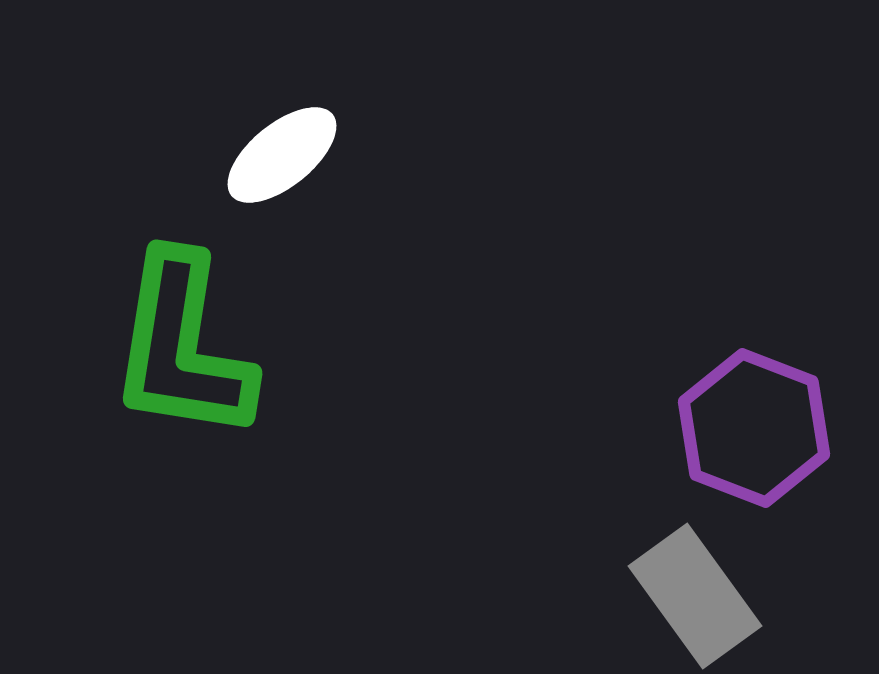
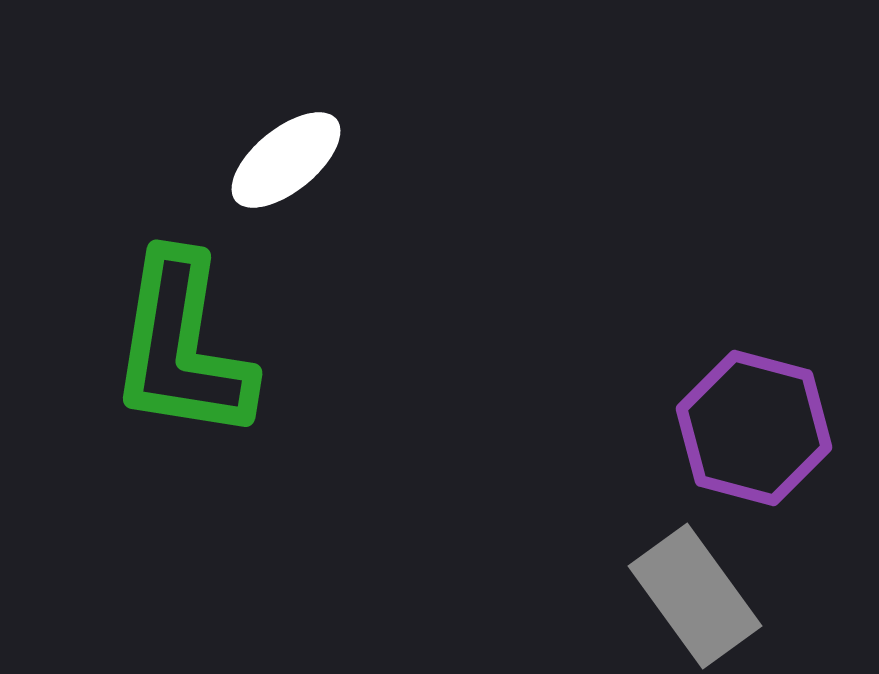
white ellipse: moved 4 px right, 5 px down
purple hexagon: rotated 6 degrees counterclockwise
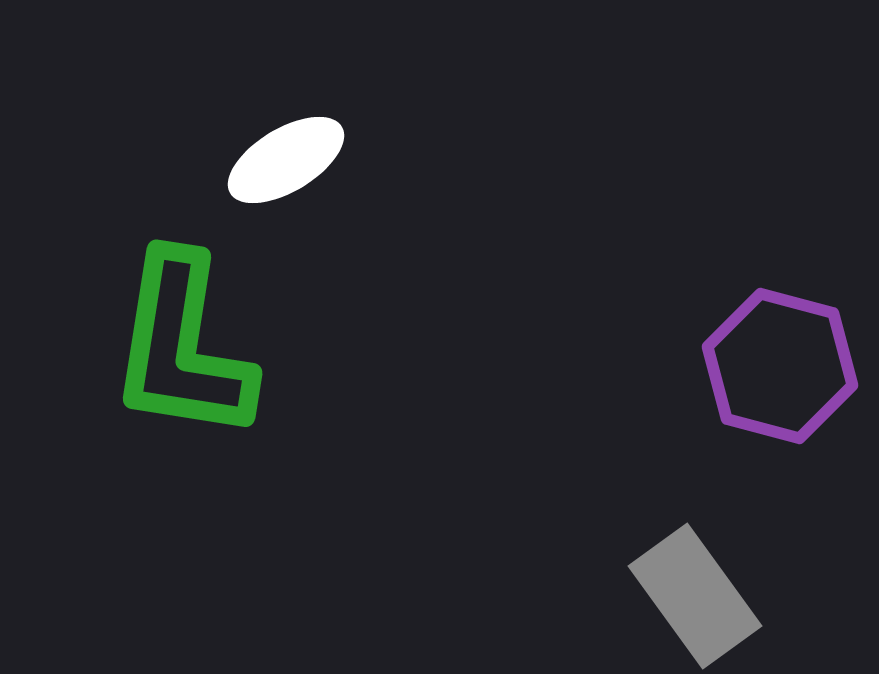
white ellipse: rotated 8 degrees clockwise
purple hexagon: moved 26 px right, 62 px up
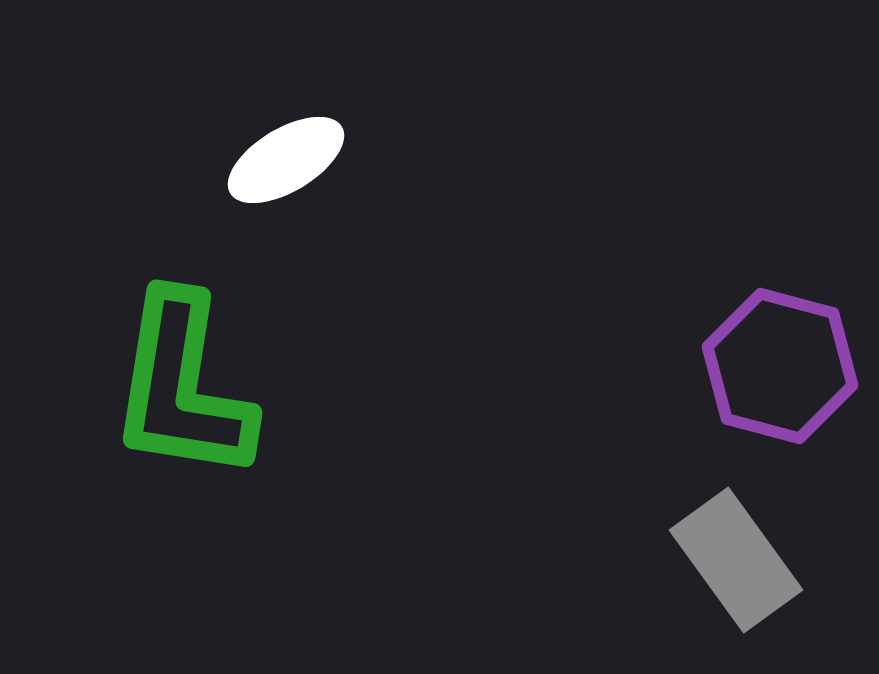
green L-shape: moved 40 px down
gray rectangle: moved 41 px right, 36 px up
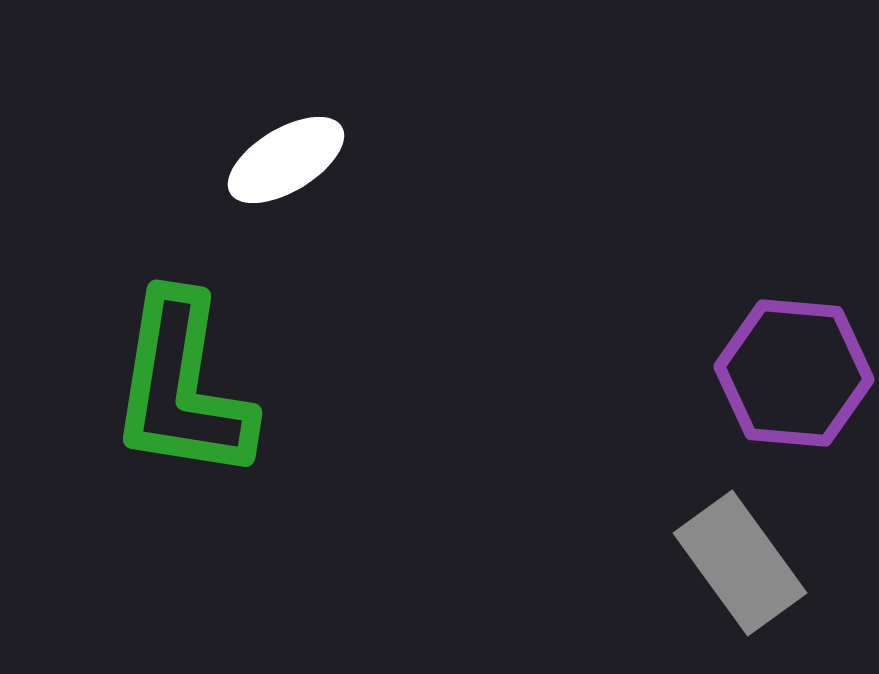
purple hexagon: moved 14 px right, 7 px down; rotated 10 degrees counterclockwise
gray rectangle: moved 4 px right, 3 px down
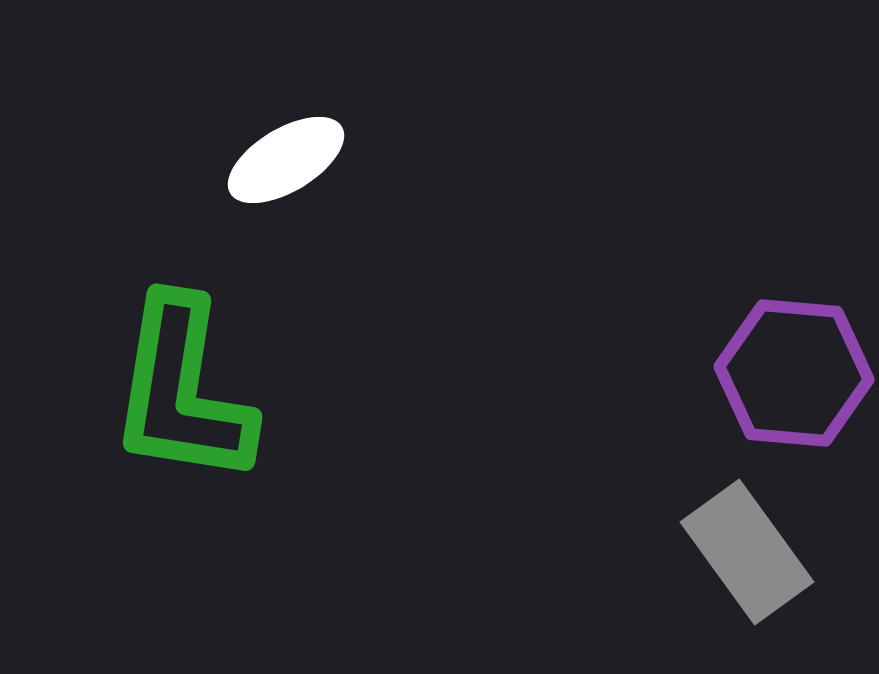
green L-shape: moved 4 px down
gray rectangle: moved 7 px right, 11 px up
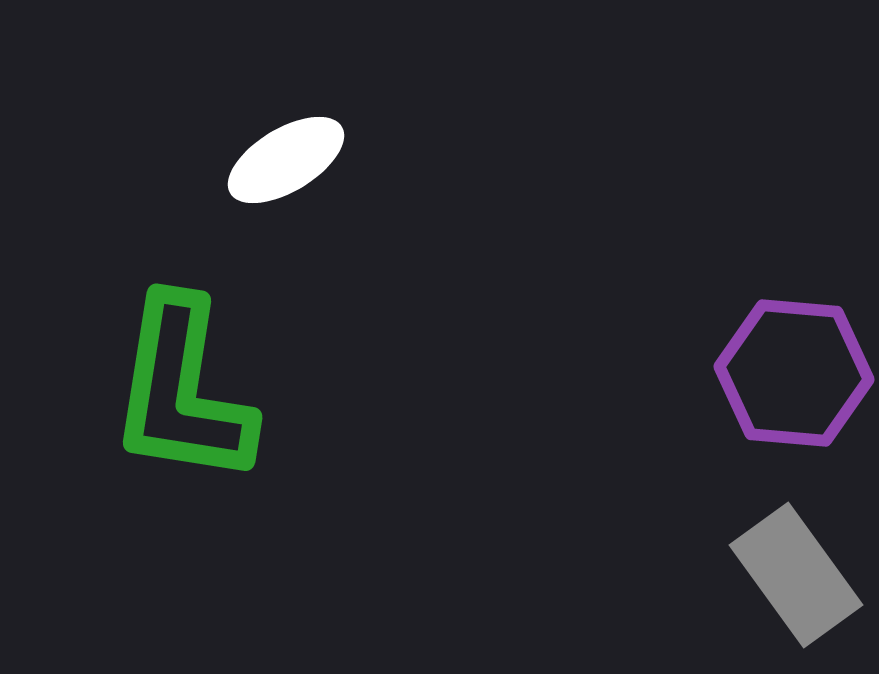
gray rectangle: moved 49 px right, 23 px down
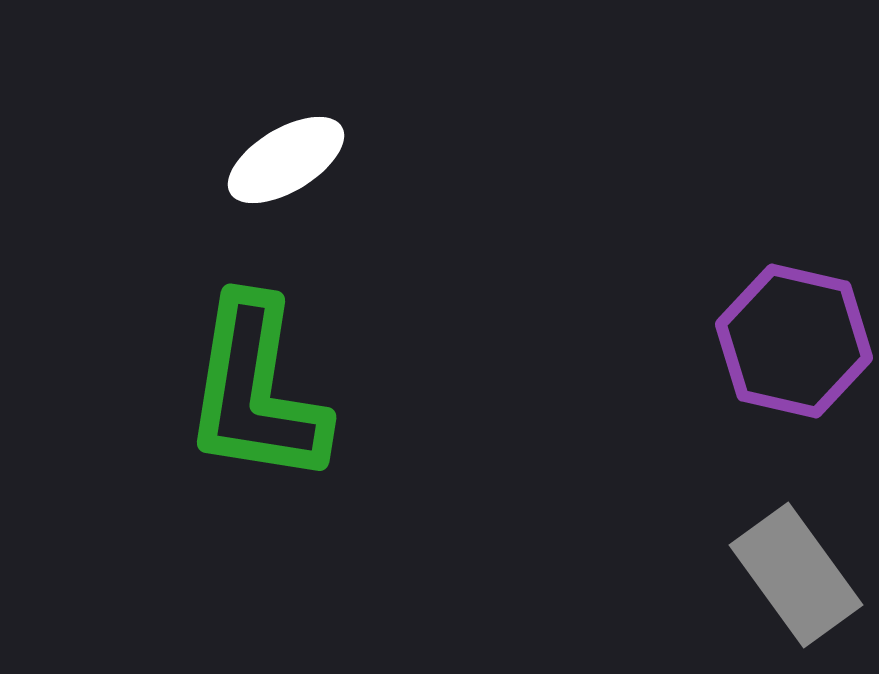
purple hexagon: moved 32 px up; rotated 8 degrees clockwise
green L-shape: moved 74 px right
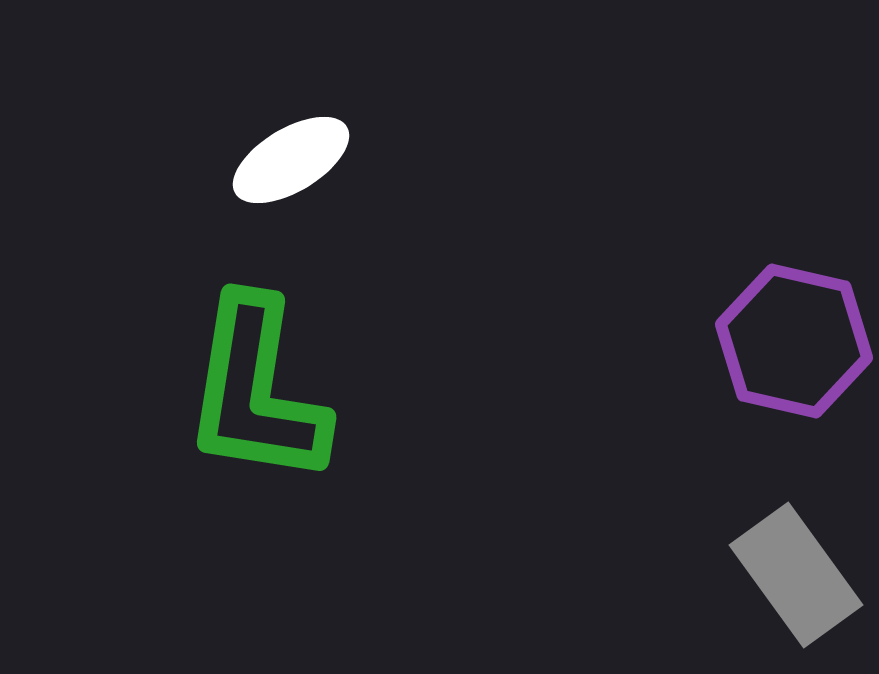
white ellipse: moved 5 px right
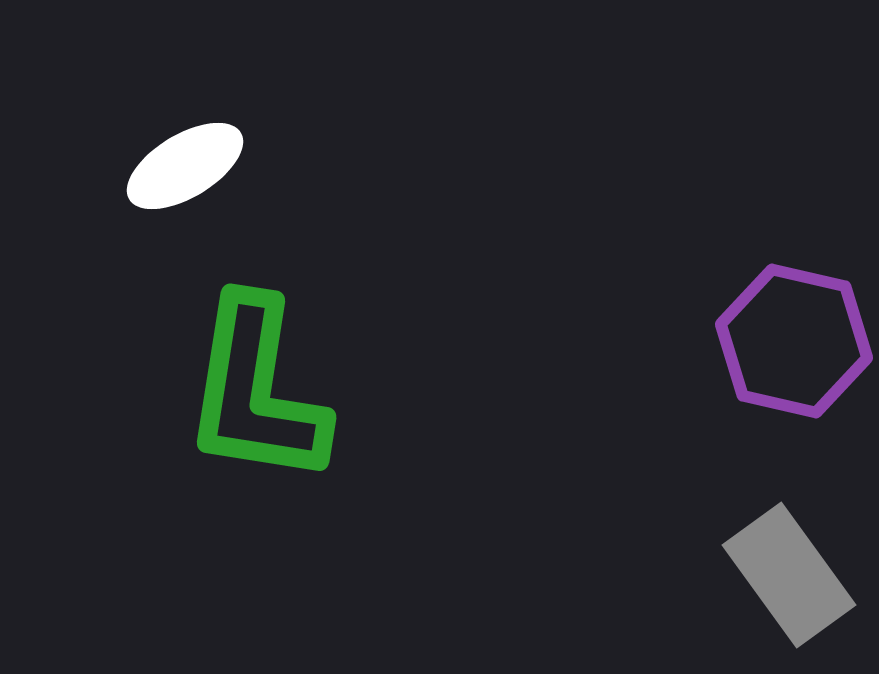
white ellipse: moved 106 px left, 6 px down
gray rectangle: moved 7 px left
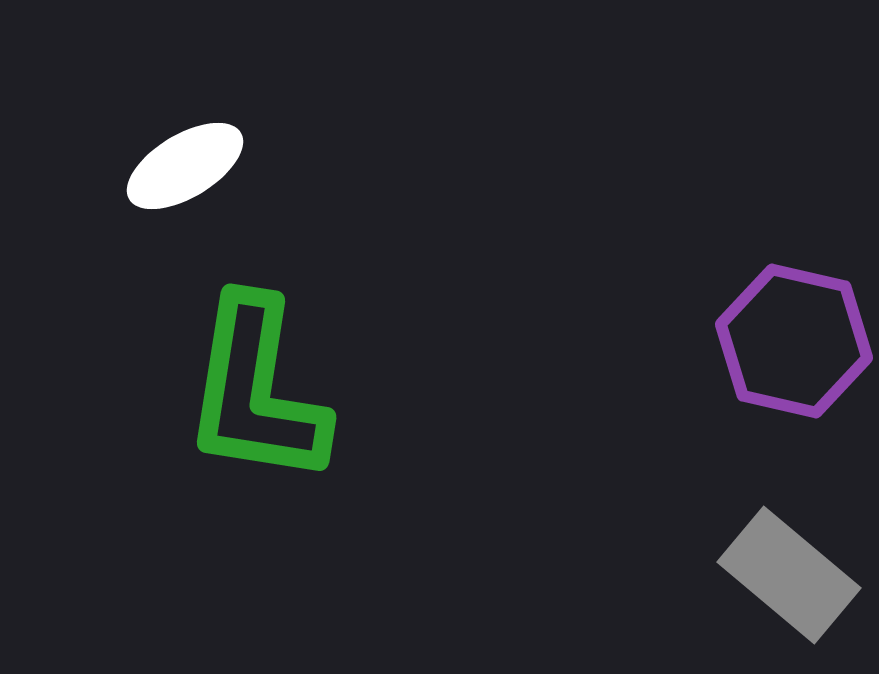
gray rectangle: rotated 14 degrees counterclockwise
